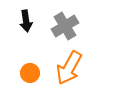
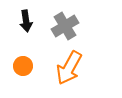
orange circle: moved 7 px left, 7 px up
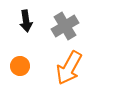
orange circle: moved 3 px left
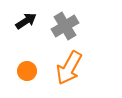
black arrow: rotated 115 degrees counterclockwise
orange circle: moved 7 px right, 5 px down
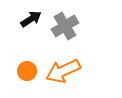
black arrow: moved 5 px right, 2 px up
orange arrow: moved 6 px left, 3 px down; rotated 36 degrees clockwise
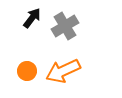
black arrow: moved 1 px right, 1 px up; rotated 20 degrees counterclockwise
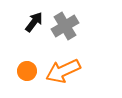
black arrow: moved 2 px right, 4 px down
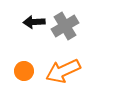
black arrow: rotated 130 degrees counterclockwise
orange circle: moved 3 px left
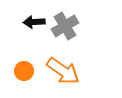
orange arrow: rotated 120 degrees counterclockwise
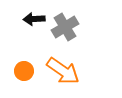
black arrow: moved 3 px up
gray cross: moved 1 px down
